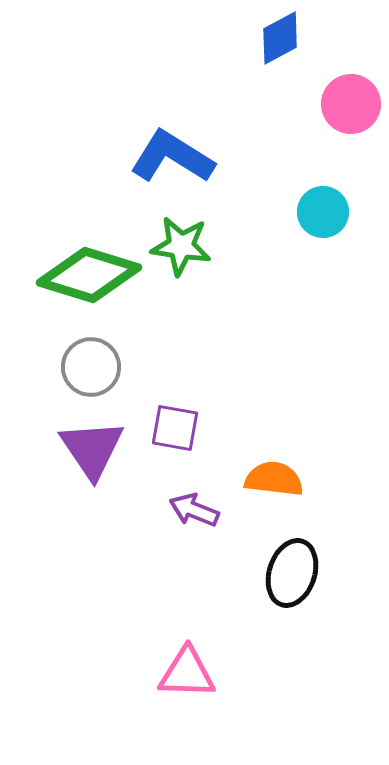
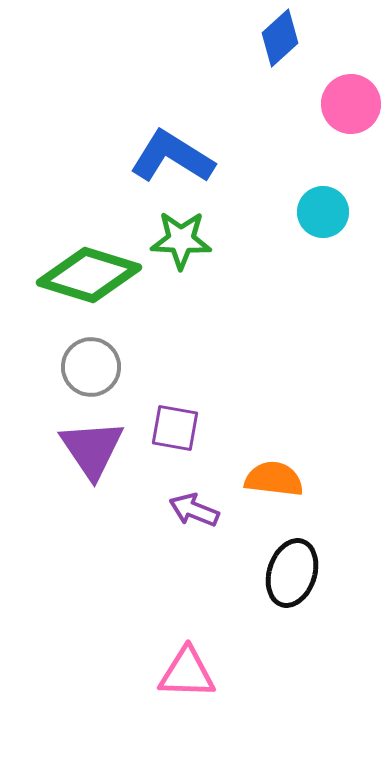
blue diamond: rotated 14 degrees counterclockwise
green star: moved 6 px up; rotated 6 degrees counterclockwise
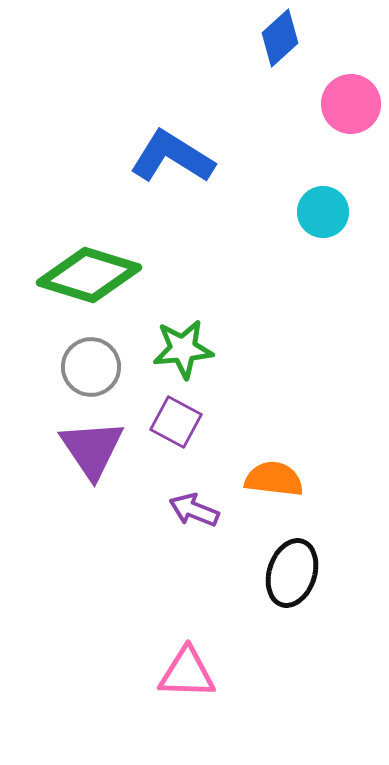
green star: moved 2 px right, 109 px down; rotated 8 degrees counterclockwise
purple square: moved 1 px right, 6 px up; rotated 18 degrees clockwise
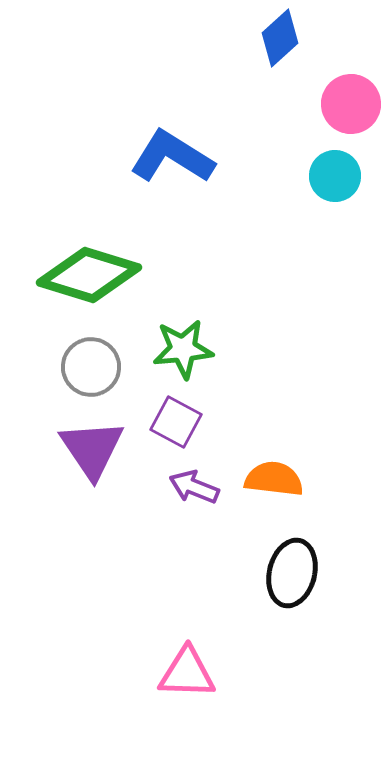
cyan circle: moved 12 px right, 36 px up
purple arrow: moved 23 px up
black ellipse: rotated 4 degrees counterclockwise
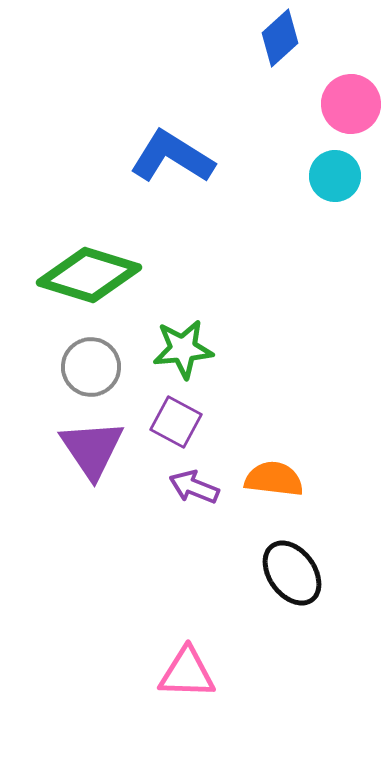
black ellipse: rotated 50 degrees counterclockwise
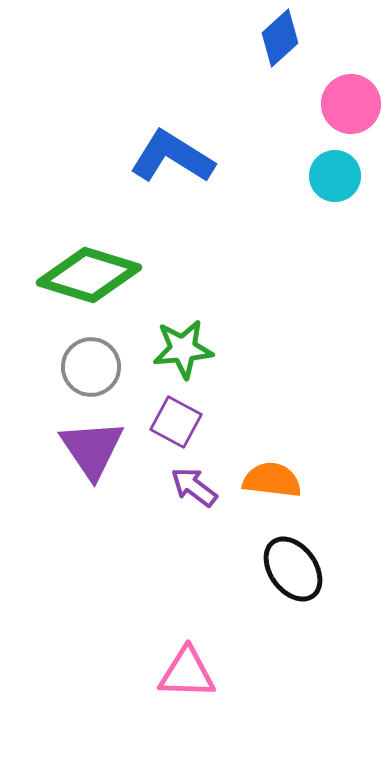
orange semicircle: moved 2 px left, 1 px down
purple arrow: rotated 15 degrees clockwise
black ellipse: moved 1 px right, 4 px up
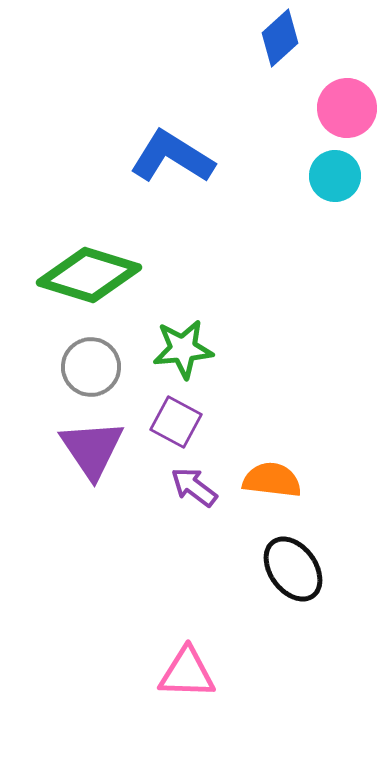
pink circle: moved 4 px left, 4 px down
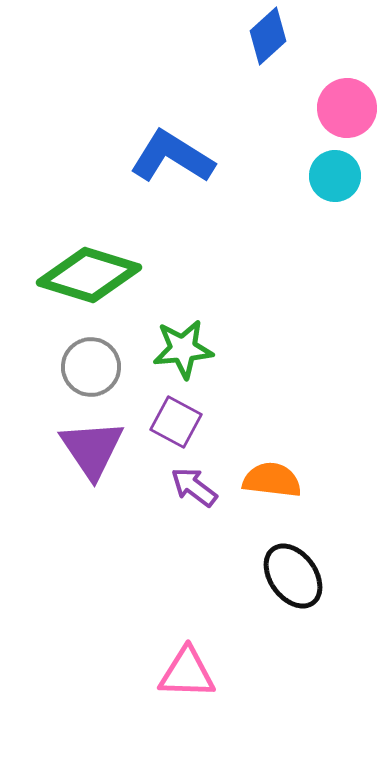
blue diamond: moved 12 px left, 2 px up
black ellipse: moved 7 px down
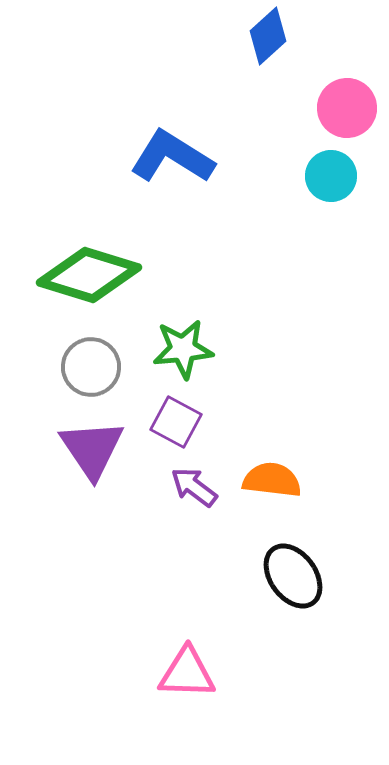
cyan circle: moved 4 px left
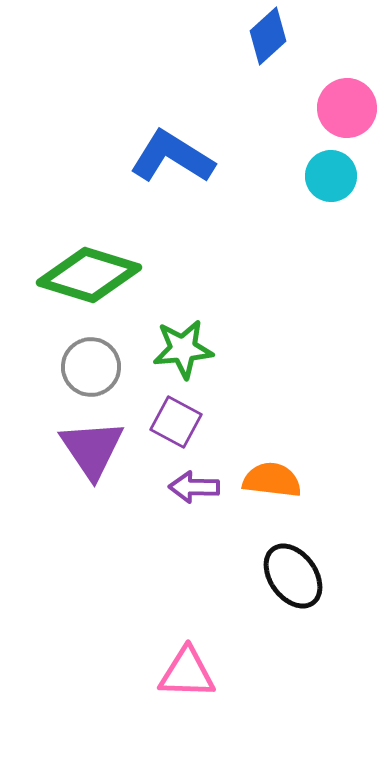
purple arrow: rotated 36 degrees counterclockwise
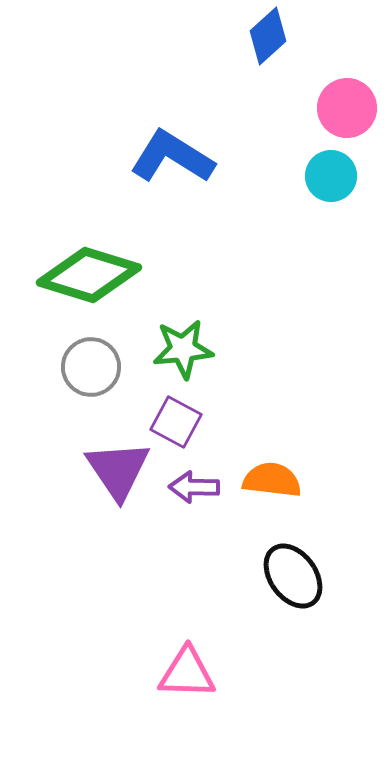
purple triangle: moved 26 px right, 21 px down
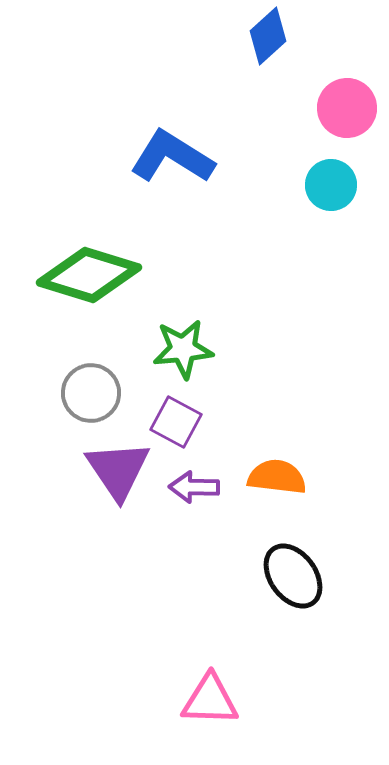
cyan circle: moved 9 px down
gray circle: moved 26 px down
orange semicircle: moved 5 px right, 3 px up
pink triangle: moved 23 px right, 27 px down
